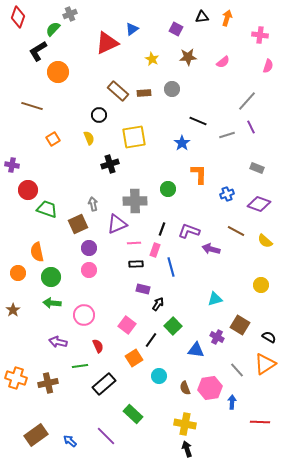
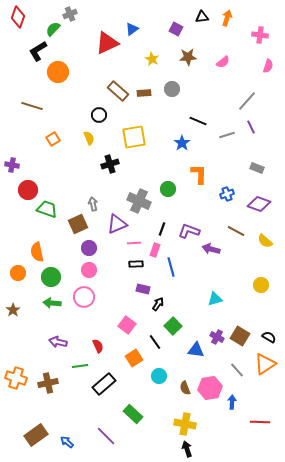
gray cross at (135, 201): moved 4 px right; rotated 25 degrees clockwise
pink circle at (84, 315): moved 18 px up
brown square at (240, 325): moved 11 px down
black line at (151, 340): moved 4 px right, 2 px down; rotated 70 degrees counterclockwise
blue arrow at (70, 441): moved 3 px left, 1 px down
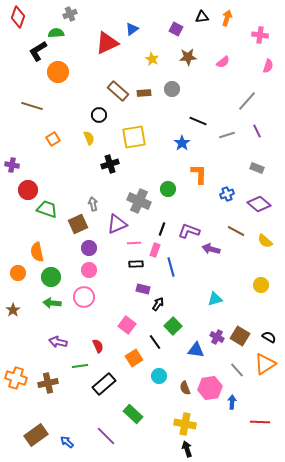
green semicircle at (53, 29): moved 3 px right, 4 px down; rotated 42 degrees clockwise
purple line at (251, 127): moved 6 px right, 4 px down
purple diamond at (259, 204): rotated 20 degrees clockwise
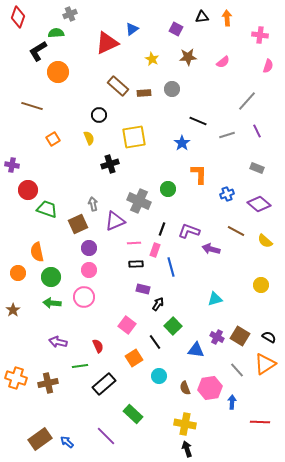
orange arrow at (227, 18): rotated 21 degrees counterclockwise
brown rectangle at (118, 91): moved 5 px up
purple triangle at (117, 224): moved 2 px left, 3 px up
brown rectangle at (36, 435): moved 4 px right, 4 px down
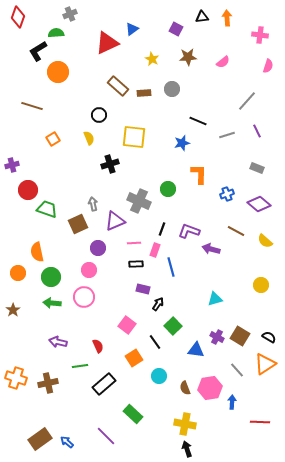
yellow square at (134, 137): rotated 15 degrees clockwise
blue star at (182, 143): rotated 21 degrees clockwise
purple cross at (12, 165): rotated 24 degrees counterclockwise
purple circle at (89, 248): moved 9 px right
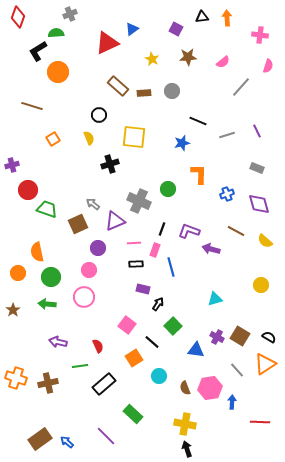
gray circle at (172, 89): moved 2 px down
gray line at (247, 101): moved 6 px left, 14 px up
gray arrow at (93, 204): rotated 40 degrees counterclockwise
purple diamond at (259, 204): rotated 35 degrees clockwise
green arrow at (52, 303): moved 5 px left, 1 px down
black line at (155, 342): moved 3 px left; rotated 14 degrees counterclockwise
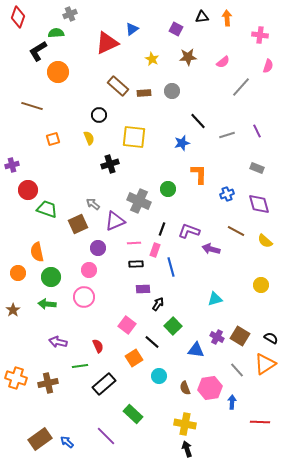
black line at (198, 121): rotated 24 degrees clockwise
orange square at (53, 139): rotated 16 degrees clockwise
purple rectangle at (143, 289): rotated 16 degrees counterclockwise
black semicircle at (269, 337): moved 2 px right, 1 px down
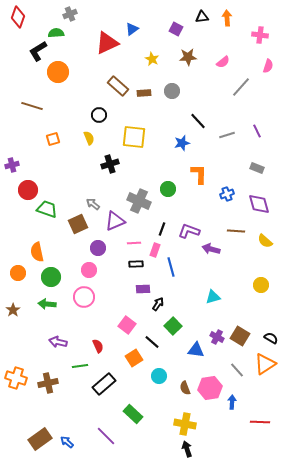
brown line at (236, 231): rotated 24 degrees counterclockwise
cyan triangle at (215, 299): moved 2 px left, 2 px up
